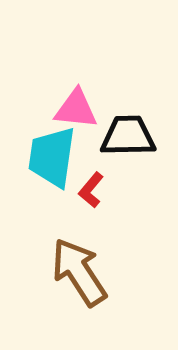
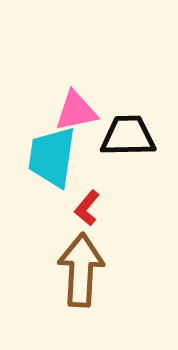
pink triangle: moved 2 px down; rotated 18 degrees counterclockwise
red L-shape: moved 4 px left, 18 px down
brown arrow: moved 2 px right, 2 px up; rotated 36 degrees clockwise
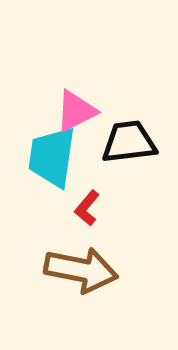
pink triangle: rotated 15 degrees counterclockwise
black trapezoid: moved 1 px right, 6 px down; rotated 6 degrees counterclockwise
brown arrow: rotated 98 degrees clockwise
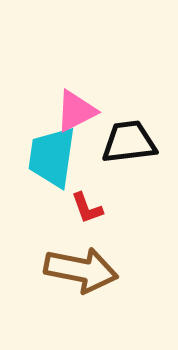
red L-shape: rotated 60 degrees counterclockwise
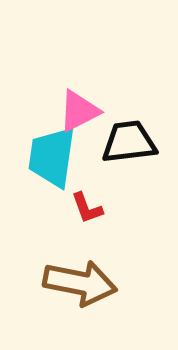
pink triangle: moved 3 px right
brown arrow: moved 1 px left, 13 px down
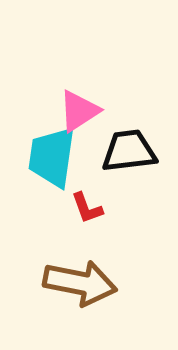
pink triangle: rotated 6 degrees counterclockwise
black trapezoid: moved 9 px down
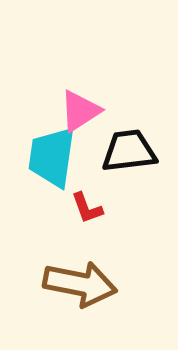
pink triangle: moved 1 px right
brown arrow: moved 1 px down
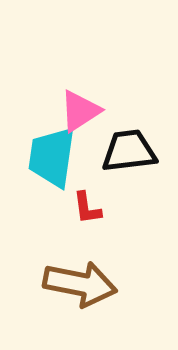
red L-shape: rotated 12 degrees clockwise
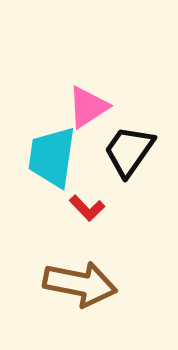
pink triangle: moved 8 px right, 4 px up
black trapezoid: rotated 48 degrees counterclockwise
red L-shape: rotated 36 degrees counterclockwise
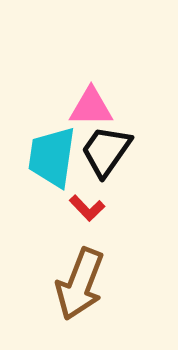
pink triangle: moved 3 px right; rotated 33 degrees clockwise
black trapezoid: moved 23 px left
brown arrow: rotated 100 degrees clockwise
